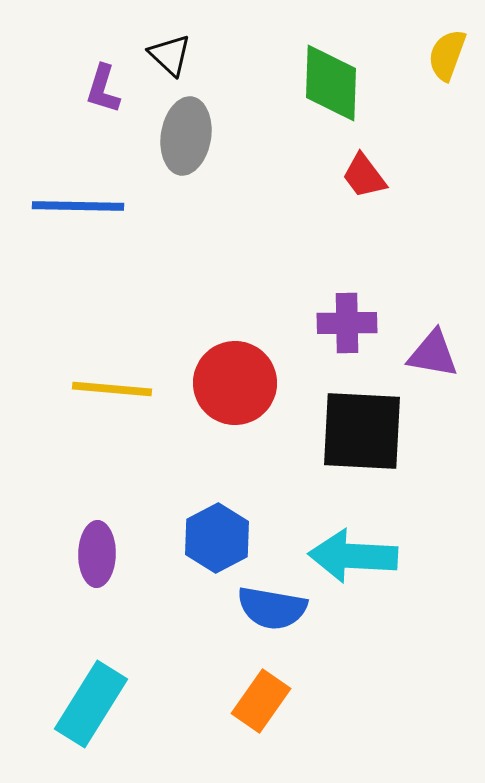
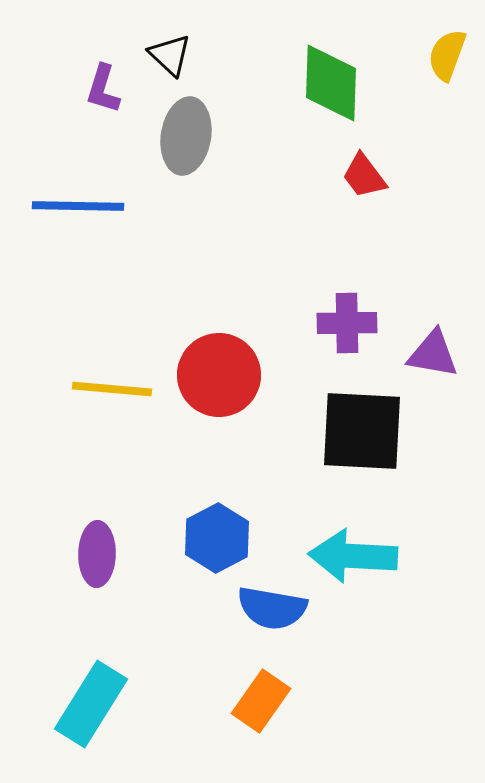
red circle: moved 16 px left, 8 px up
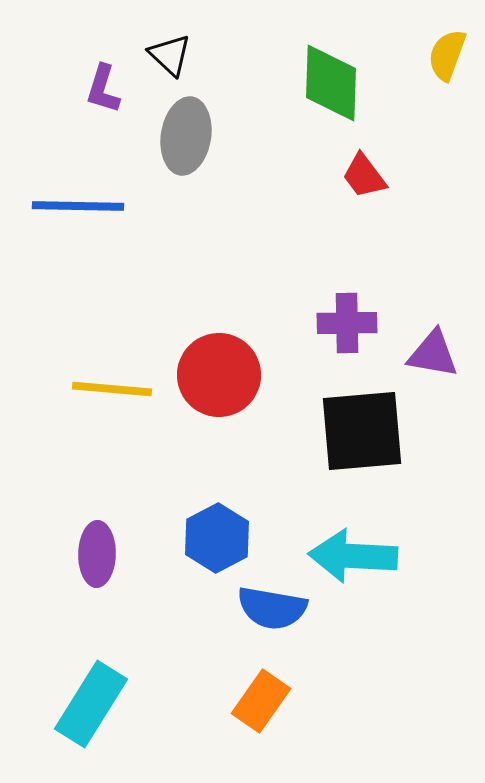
black square: rotated 8 degrees counterclockwise
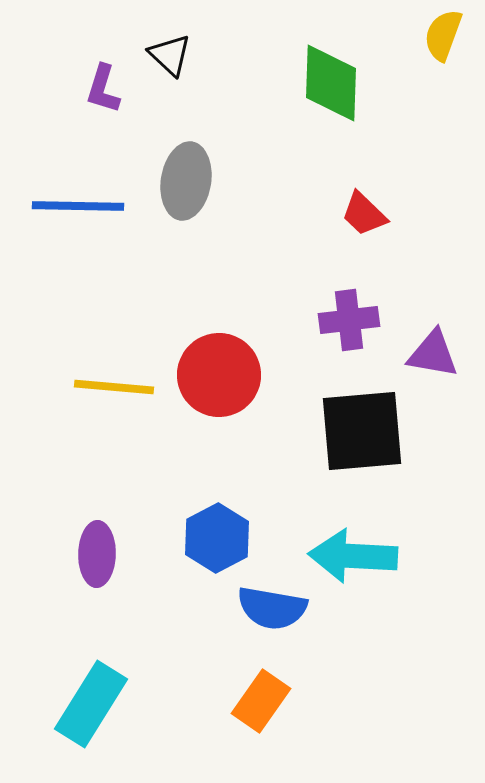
yellow semicircle: moved 4 px left, 20 px up
gray ellipse: moved 45 px down
red trapezoid: moved 38 px down; rotated 9 degrees counterclockwise
purple cross: moved 2 px right, 3 px up; rotated 6 degrees counterclockwise
yellow line: moved 2 px right, 2 px up
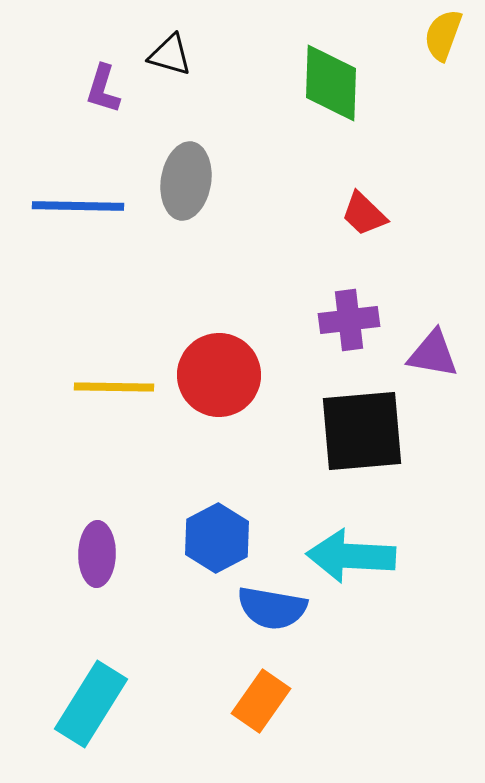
black triangle: rotated 27 degrees counterclockwise
yellow line: rotated 4 degrees counterclockwise
cyan arrow: moved 2 px left
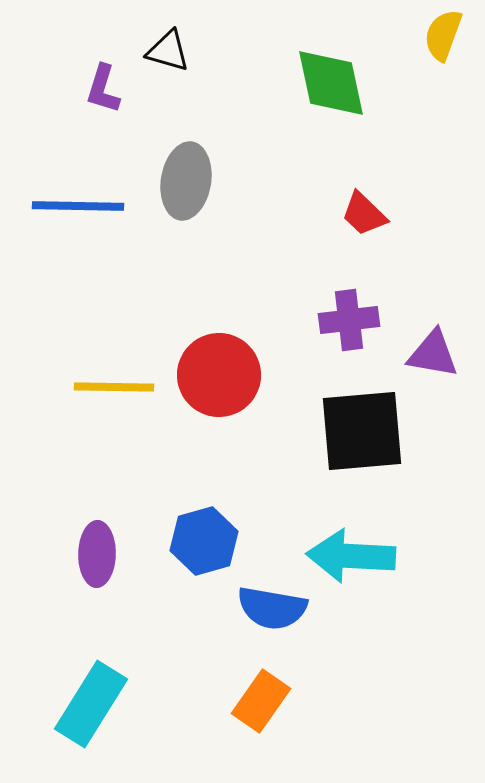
black triangle: moved 2 px left, 4 px up
green diamond: rotated 14 degrees counterclockwise
blue hexagon: moved 13 px left, 3 px down; rotated 12 degrees clockwise
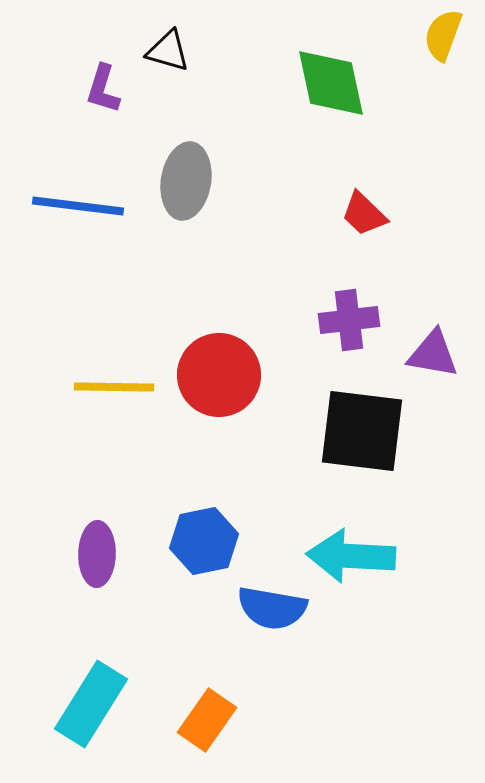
blue line: rotated 6 degrees clockwise
black square: rotated 12 degrees clockwise
blue hexagon: rotated 4 degrees clockwise
orange rectangle: moved 54 px left, 19 px down
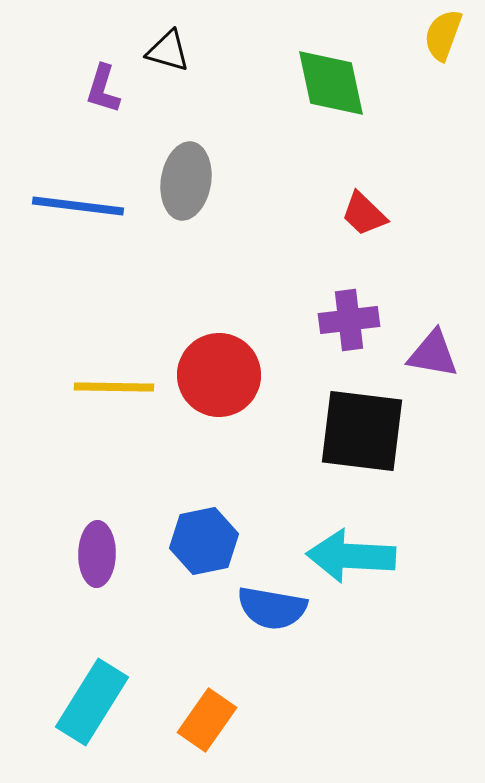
cyan rectangle: moved 1 px right, 2 px up
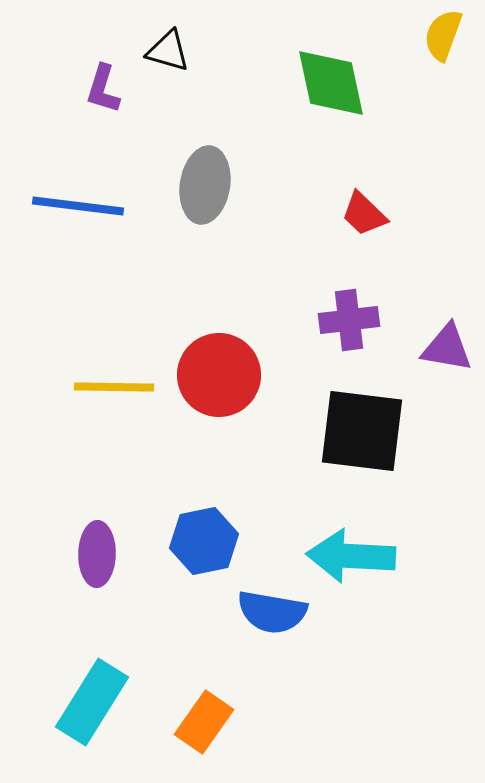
gray ellipse: moved 19 px right, 4 px down
purple triangle: moved 14 px right, 6 px up
blue semicircle: moved 4 px down
orange rectangle: moved 3 px left, 2 px down
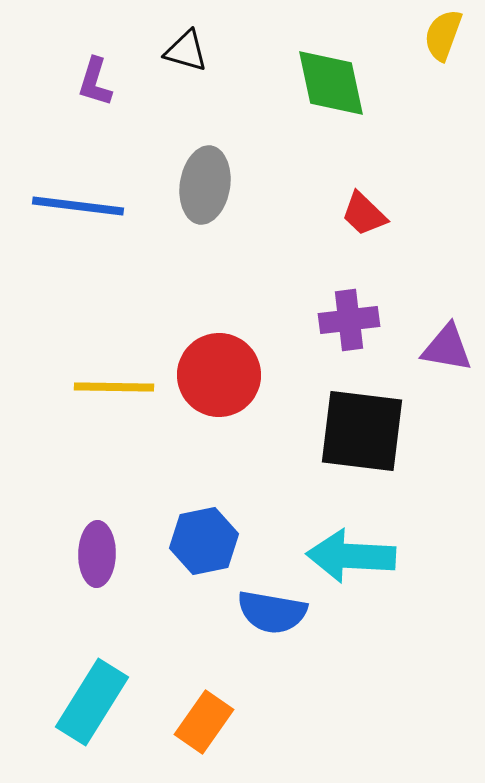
black triangle: moved 18 px right
purple L-shape: moved 8 px left, 7 px up
